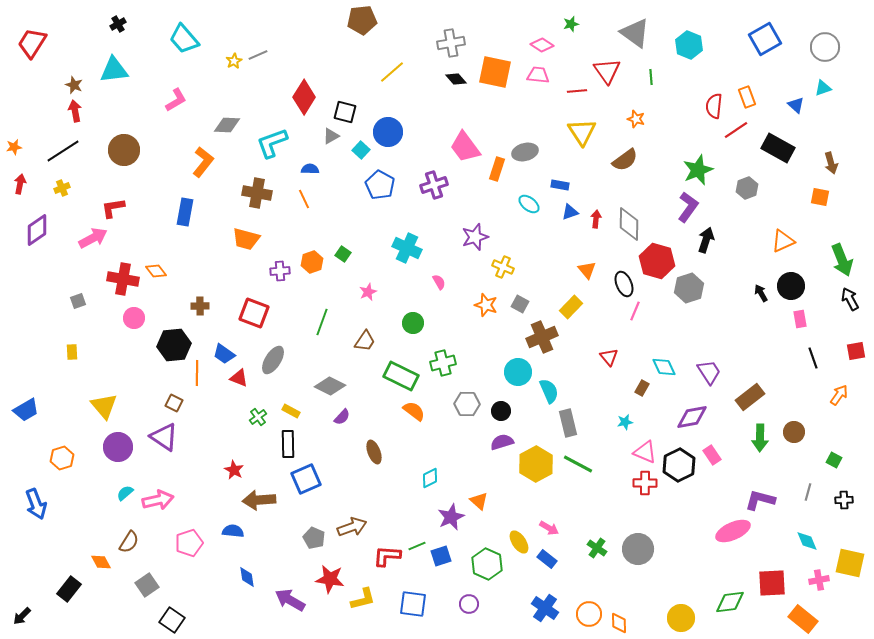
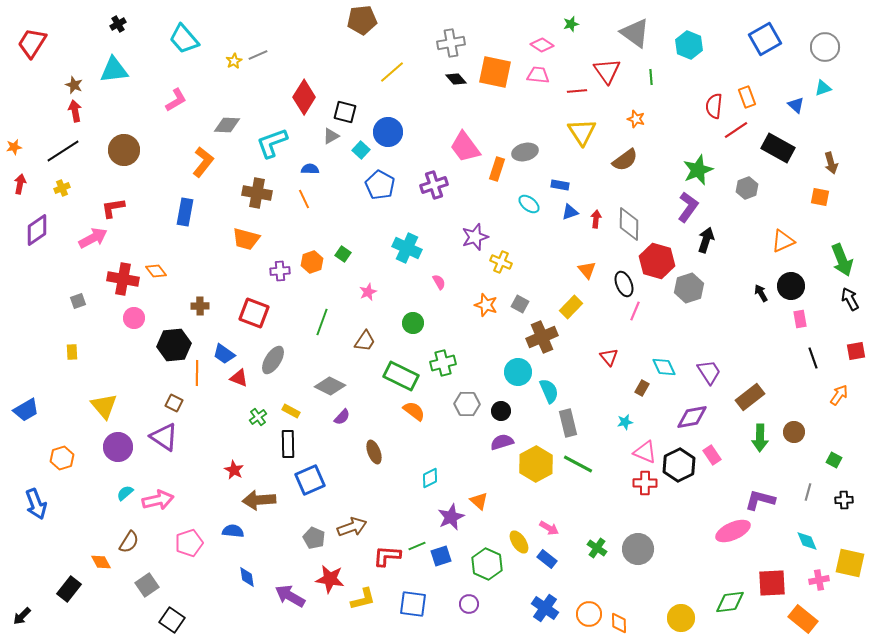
yellow cross at (503, 267): moved 2 px left, 5 px up
blue square at (306, 479): moved 4 px right, 1 px down
purple arrow at (290, 600): moved 4 px up
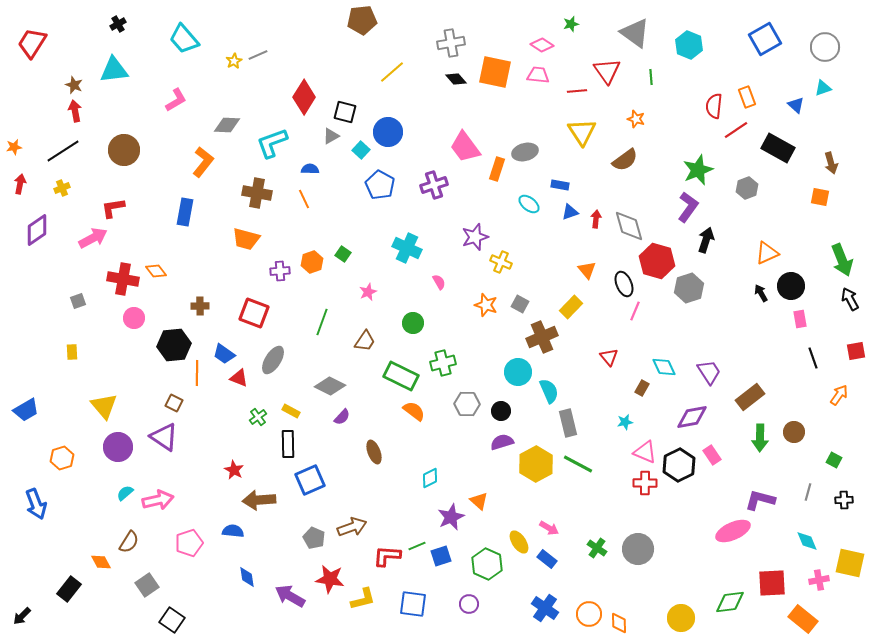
gray diamond at (629, 224): moved 2 px down; rotated 16 degrees counterclockwise
orange triangle at (783, 241): moved 16 px left, 12 px down
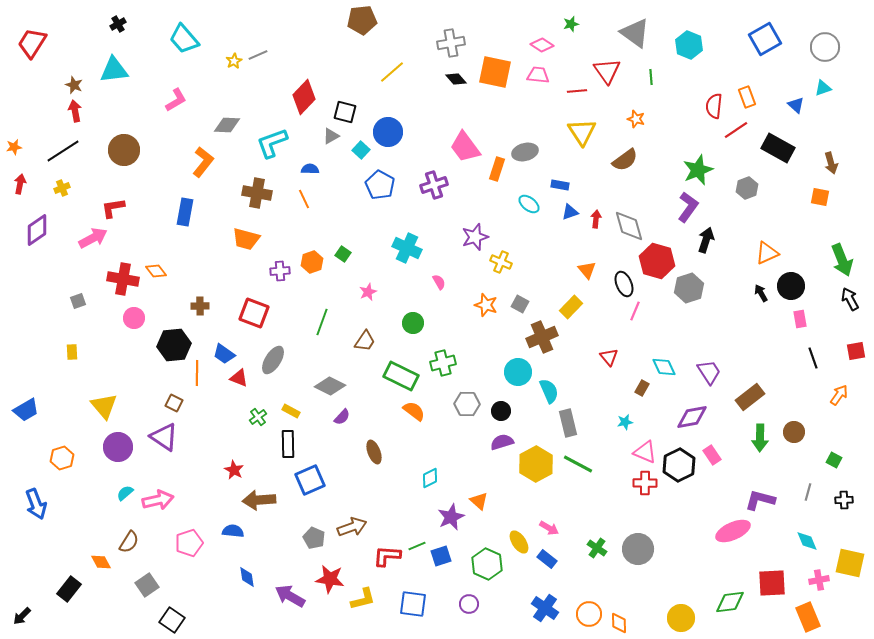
red diamond at (304, 97): rotated 12 degrees clockwise
orange rectangle at (803, 619): moved 5 px right, 2 px up; rotated 28 degrees clockwise
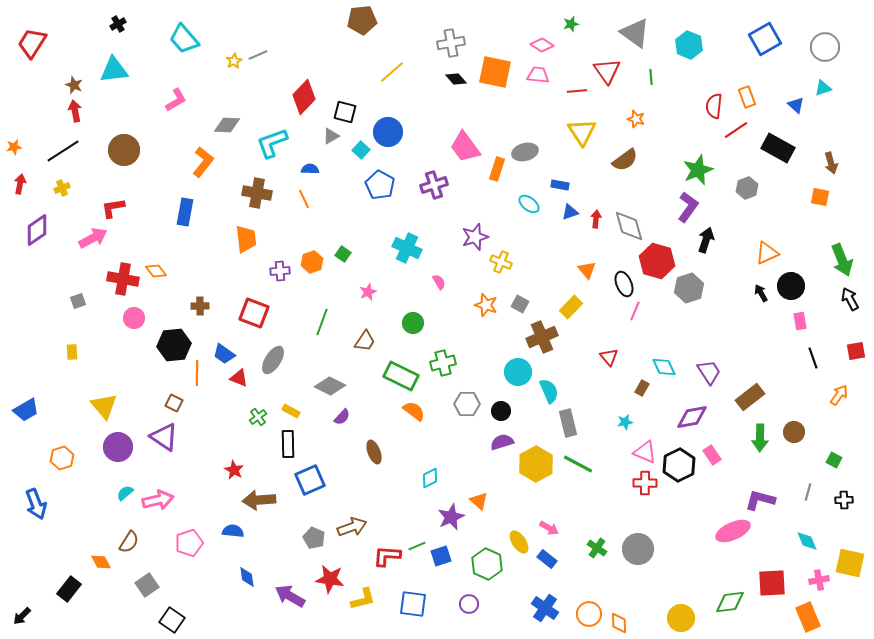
orange trapezoid at (246, 239): rotated 112 degrees counterclockwise
pink rectangle at (800, 319): moved 2 px down
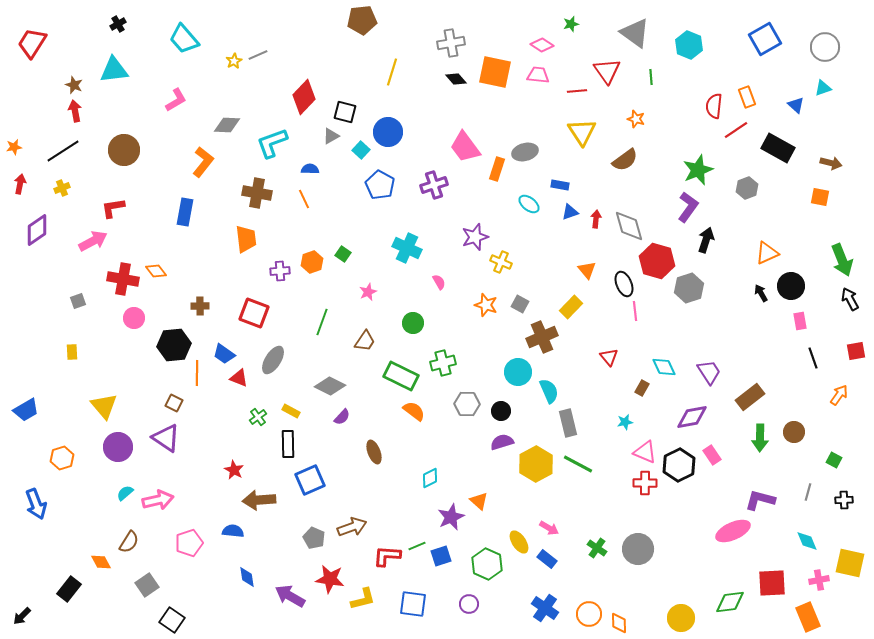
yellow line at (392, 72): rotated 32 degrees counterclockwise
brown arrow at (831, 163): rotated 60 degrees counterclockwise
pink arrow at (93, 238): moved 3 px down
pink line at (635, 311): rotated 30 degrees counterclockwise
purple triangle at (164, 437): moved 2 px right, 1 px down
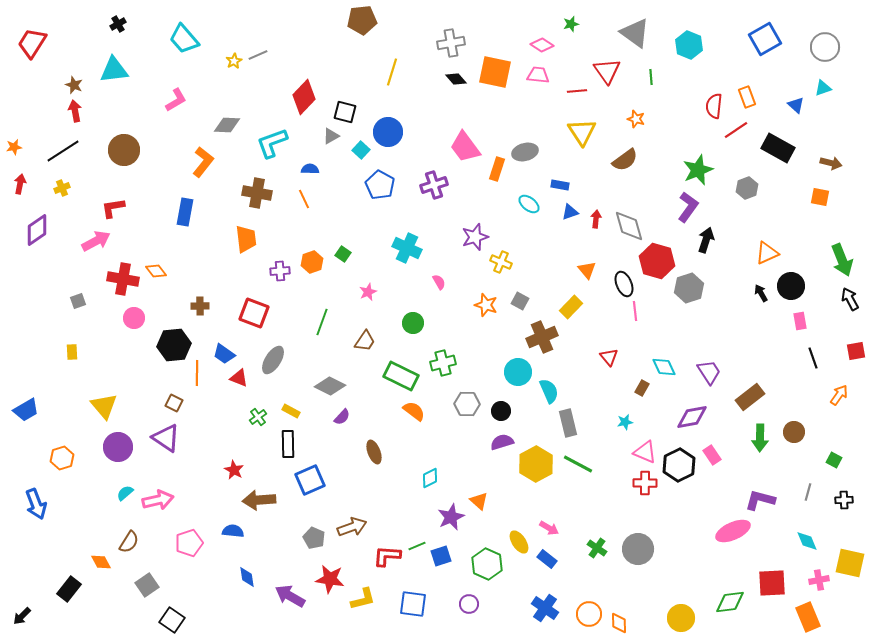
pink arrow at (93, 241): moved 3 px right
gray square at (520, 304): moved 3 px up
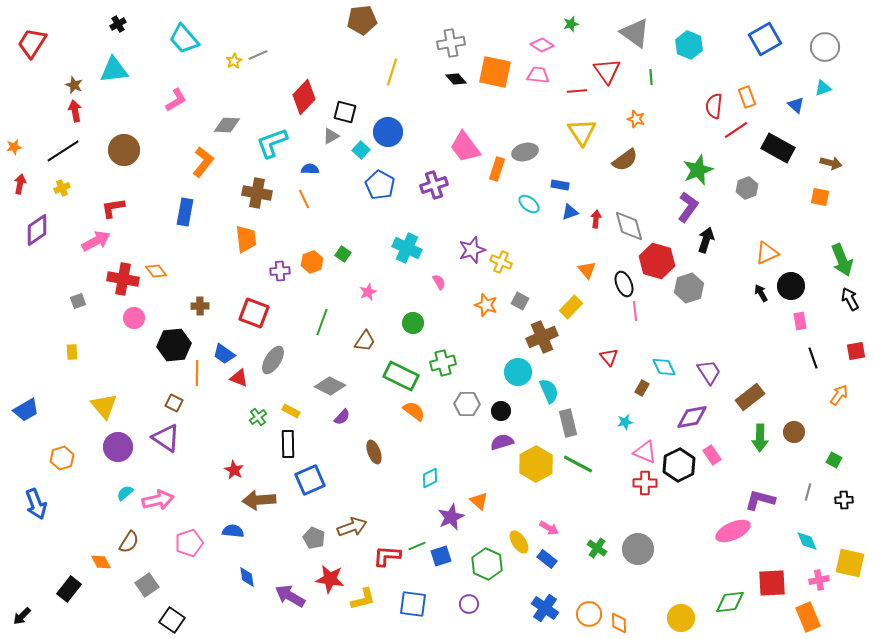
purple star at (475, 237): moved 3 px left, 13 px down
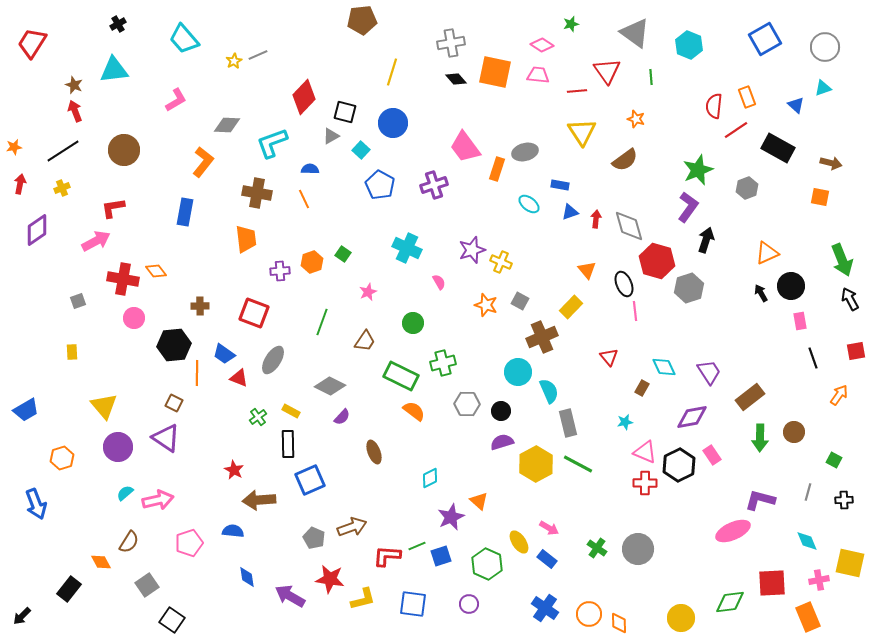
red arrow at (75, 111): rotated 10 degrees counterclockwise
blue circle at (388, 132): moved 5 px right, 9 px up
